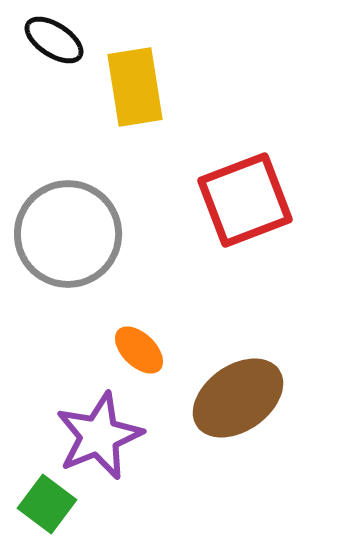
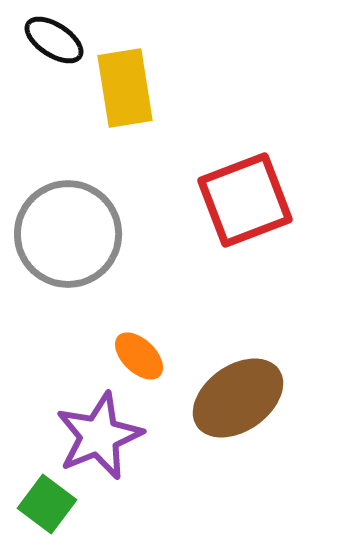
yellow rectangle: moved 10 px left, 1 px down
orange ellipse: moved 6 px down
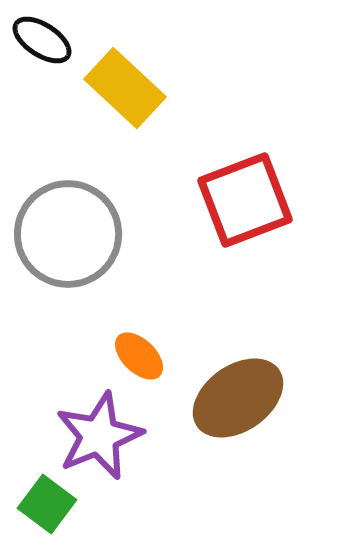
black ellipse: moved 12 px left
yellow rectangle: rotated 38 degrees counterclockwise
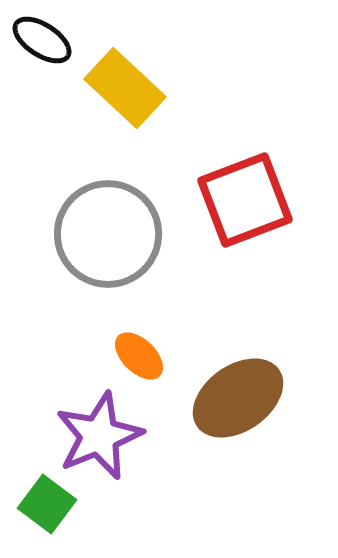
gray circle: moved 40 px right
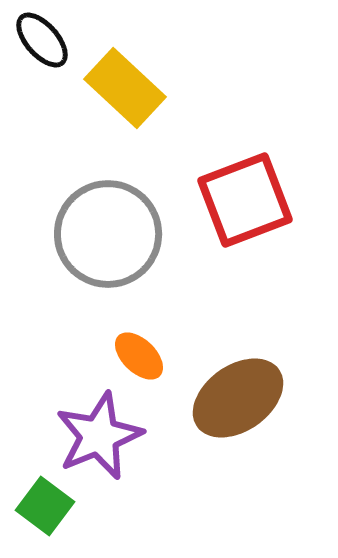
black ellipse: rotated 16 degrees clockwise
green square: moved 2 px left, 2 px down
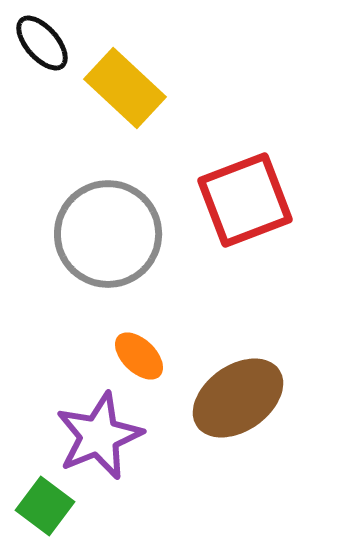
black ellipse: moved 3 px down
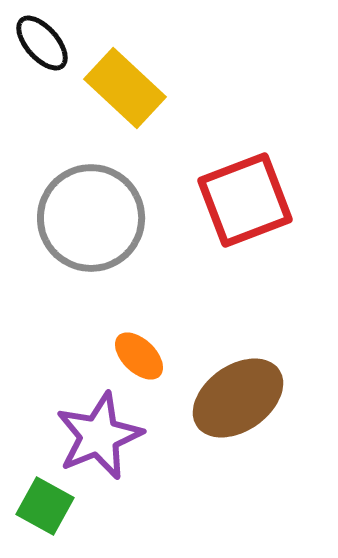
gray circle: moved 17 px left, 16 px up
green square: rotated 8 degrees counterclockwise
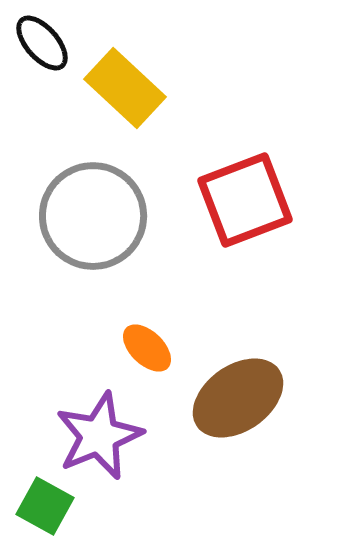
gray circle: moved 2 px right, 2 px up
orange ellipse: moved 8 px right, 8 px up
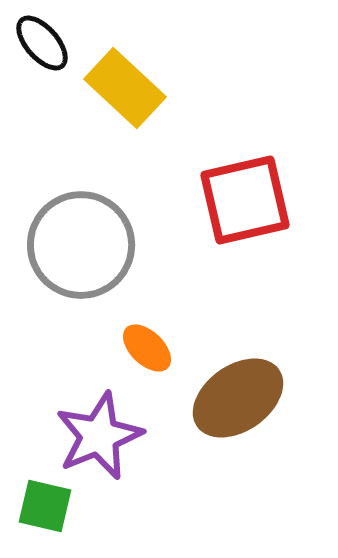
red square: rotated 8 degrees clockwise
gray circle: moved 12 px left, 29 px down
green square: rotated 16 degrees counterclockwise
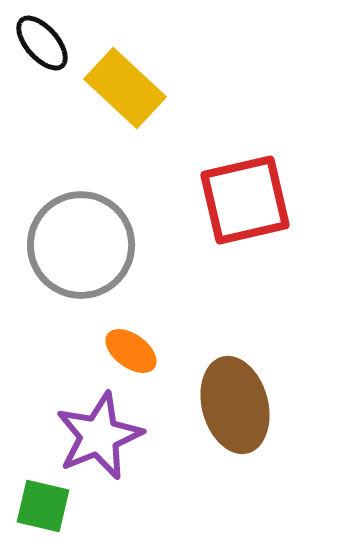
orange ellipse: moved 16 px left, 3 px down; rotated 8 degrees counterclockwise
brown ellipse: moved 3 px left, 7 px down; rotated 70 degrees counterclockwise
green square: moved 2 px left
